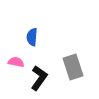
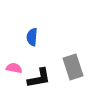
pink semicircle: moved 2 px left, 6 px down
black L-shape: rotated 45 degrees clockwise
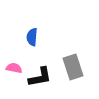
black L-shape: moved 1 px right, 1 px up
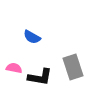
blue semicircle: rotated 66 degrees counterclockwise
black L-shape: rotated 20 degrees clockwise
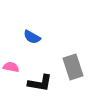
pink semicircle: moved 3 px left, 1 px up
black L-shape: moved 6 px down
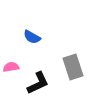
pink semicircle: rotated 21 degrees counterclockwise
black L-shape: moved 2 px left; rotated 35 degrees counterclockwise
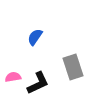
blue semicircle: moved 3 px right; rotated 96 degrees clockwise
pink semicircle: moved 2 px right, 10 px down
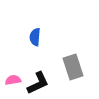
blue semicircle: rotated 30 degrees counterclockwise
pink semicircle: moved 3 px down
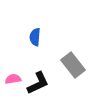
gray rectangle: moved 2 px up; rotated 20 degrees counterclockwise
pink semicircle: moved 1 px up
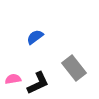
blue semicircle: rotated 48 degrees clockwise
gray rectangle: moved 1 px right, 3 px down
